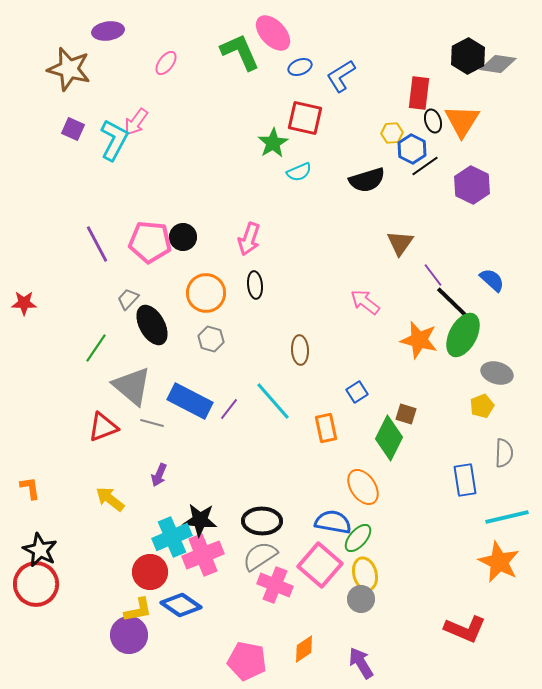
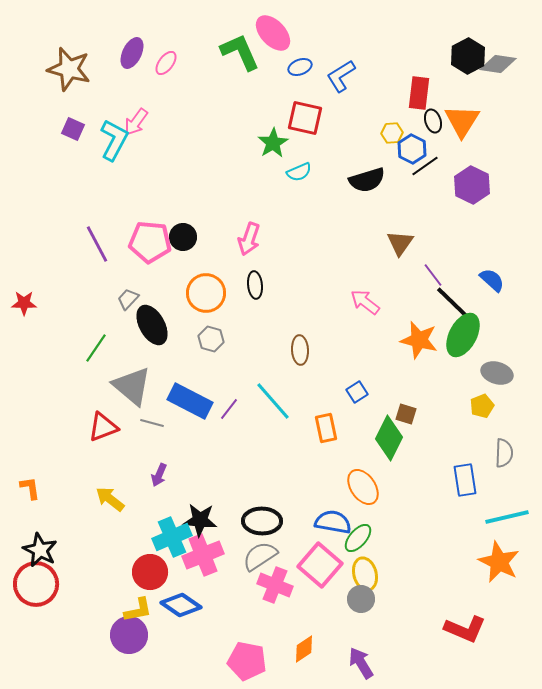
purple ellipse at (108, 31): moved 24 px right, 22 px down; rotated 56 degrees counterclockwise
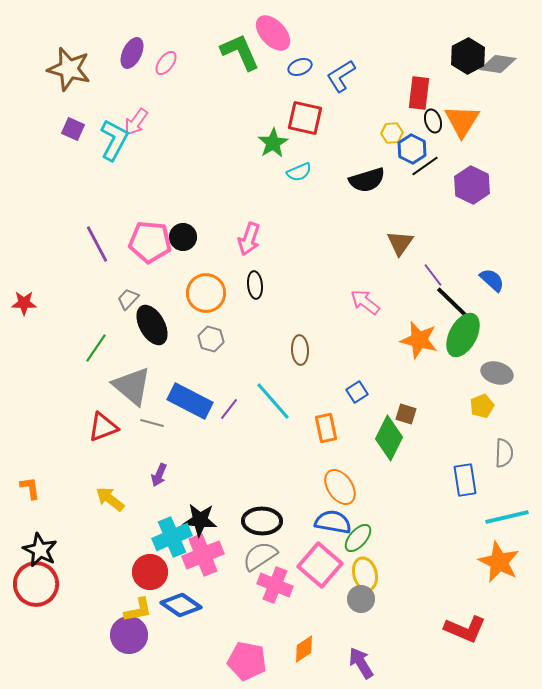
orange ellipse at (363, 487): moved 23 px left
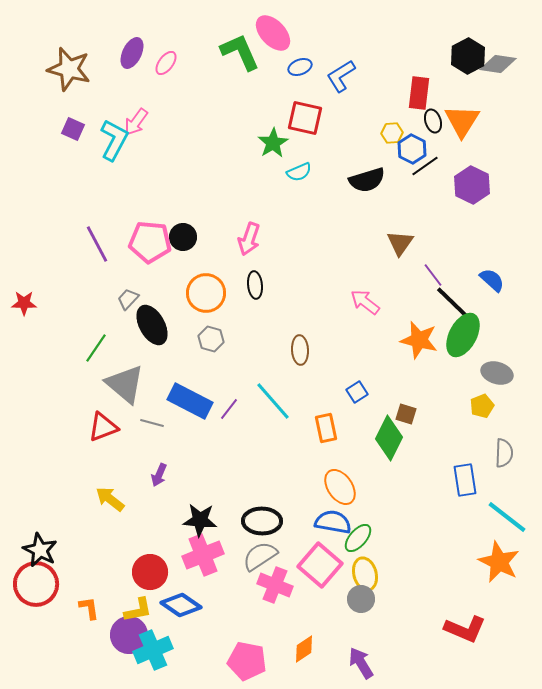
gray triangle at (132, 386): moved 7 px left, 2 px up
orange L-shape at (30, 488): moved 59 px right, 120 px down
cyan line at (507, 517): rotated 51 degrees clockwise
cyan cross at (172, 537): moved 19 px left, 113 px down
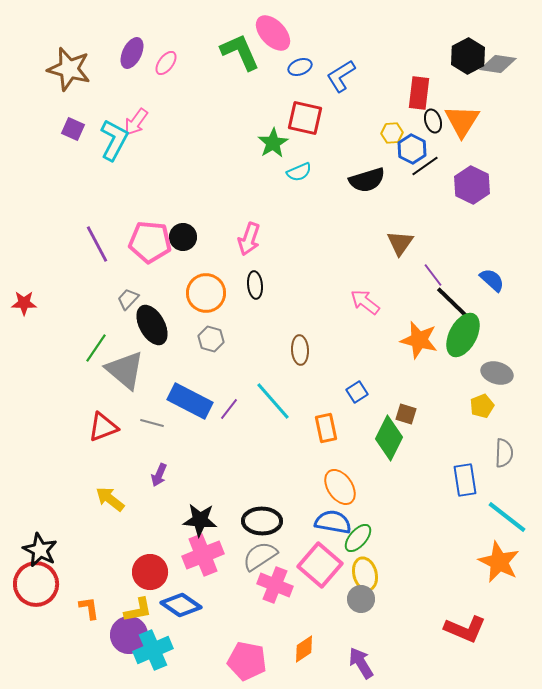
gray triangle at (125, 384): moved 14 px up
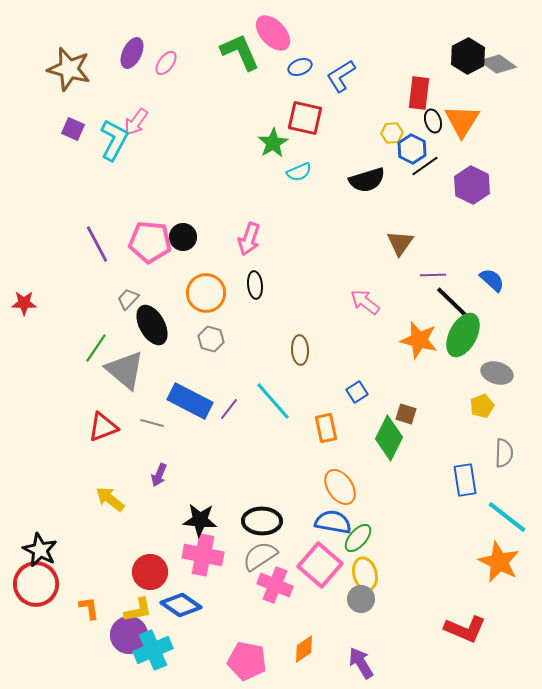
gray diamond at (498, 64): rotated 27 degrees clockwise
purple line at (433, 275): rotated 55 degrees counterclockwise
pink cross at (203, 555): rotated 33 degrees clockwise
